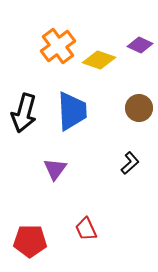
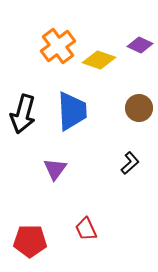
black arrow: moved 1 px left, 1 px down
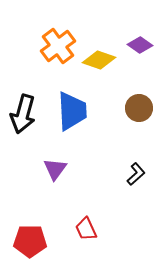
purple diamond: rotated 10 degrees clockwise
black L-shape: moved 6 px right, 11 px down
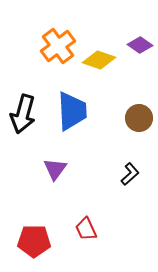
brown circle: moved 10 px down
black L-shape: moved 6 px left
red pentagon: moved 4 px right
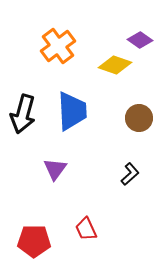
purple diamond: moved 5 px up
yellow diamond: moved 16 px right, 5 px down
